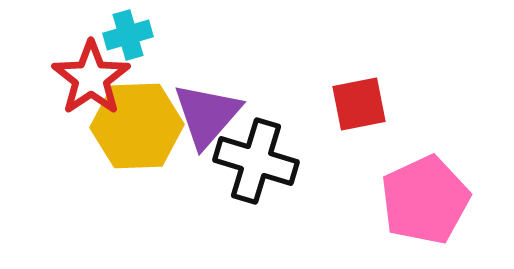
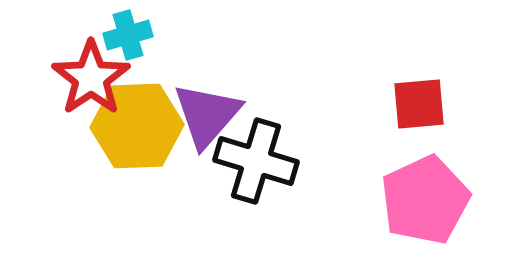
red square: moved 60 px right; rotated 6 degrees clockwise
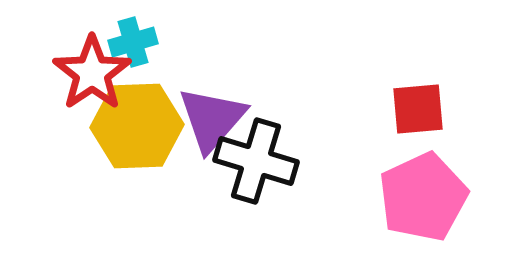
cyan cross: moved 5 px right, 7 px down
red star: moved 1 px right, 5 px up
red square: moved 1 px left, 5 px down
purple triangle: moved 5 px right, 4 px down
pink pentagon: moved 2 px left, 3 px up
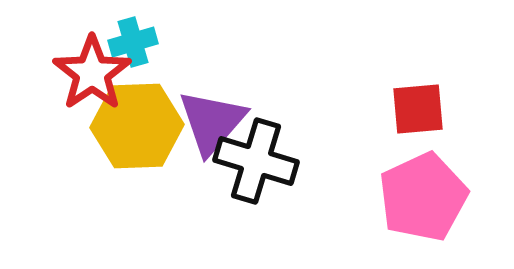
purple triangle: moved 3 px down
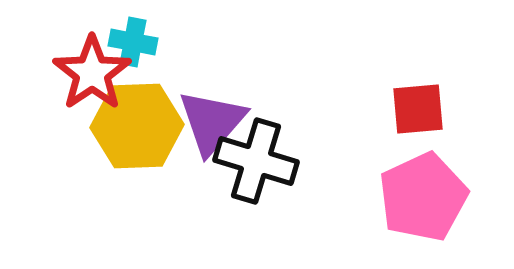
cyan cross: rotated 27 degrees clockwise
